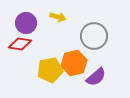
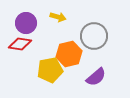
orange hexagon: moved 5 px left, 9 px up
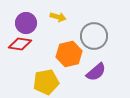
yellow pentagon: moved 4 px left, 12 px down
purple semicircle: moved 5 px up
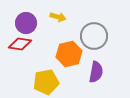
purple semicircle: rotated 40 degrees counterclockwise
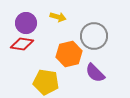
red diamond: moved 2 px right
purple semicircle: moved 1 px left, 1 px down; rotated 125 degrees clockwise
yellow pentagon: rotated 20 degrees clockwise
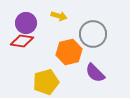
yellow arrow: moved 1 px right, 1 px up
gray circle: moved 1 px left, 2 px up
red diamond: moved 3 px up
orange hexagon: moved 2 px up
yellow pentagon: rotated 25 degrees counterclockwise
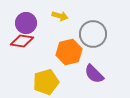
yellow arrow: moved 1 px right
purple semicircle: moved 1 px left, 1 px down
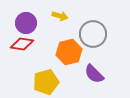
red diamond: moved 3 px down
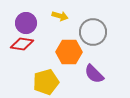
gray circle: moved 2 px up
orange hexagon: rotated 15 degrees clockwise
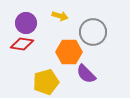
purple semicircle: moved 8 px left
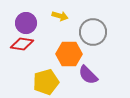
orange hexagon: moved 2 px down
purple semicircle: moved 2 px right, 1 px down
